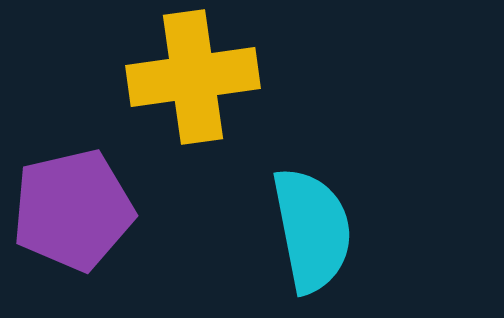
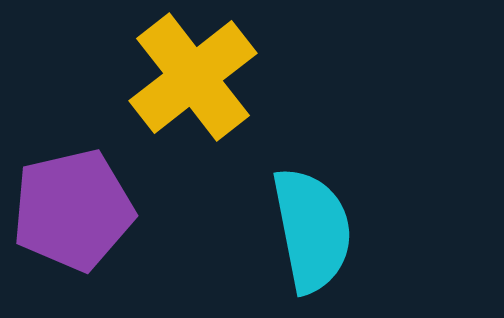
yellow cross: rotated 30 degrees counterclockwise
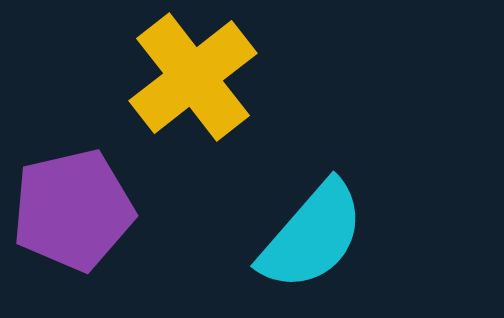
cyan semicircle: moved 6 px down; rotated 52 degrees clockwise
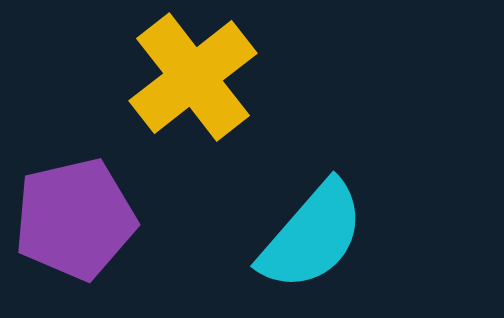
purple pentagon: moved 2 px right, 9 px down
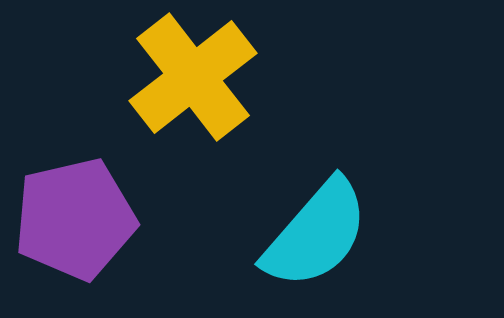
cyan semicircle: moved 4 px right, 2 px up
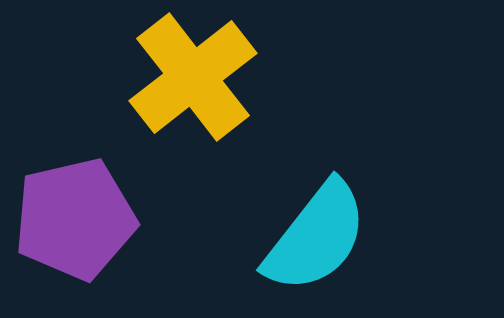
cyan semicircle: moved 3 px down; rotated 3 degrees counterclockwise
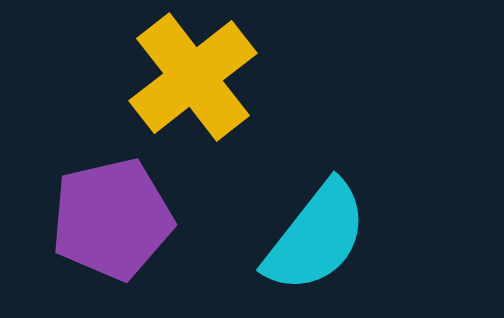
purple pentagon: moved 37 px right
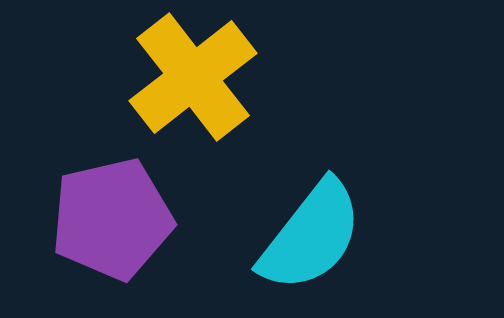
cyan semicircle: moved 5 px left, 1 px up
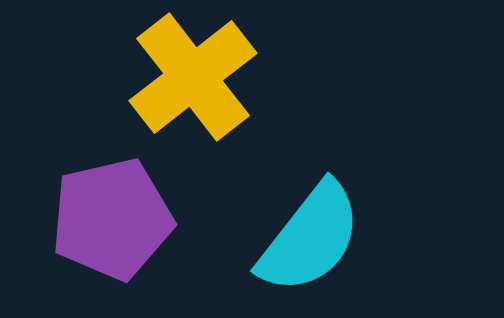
cyan semicircle: moved 1 px left, 2 px down
